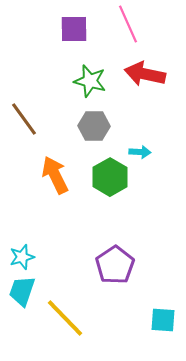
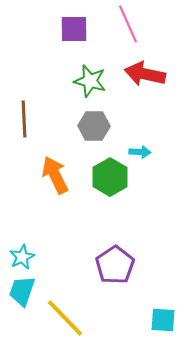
brown line: rotated 33 degrees clockwise
cyan star: rotated 10 degrees counterclockwise
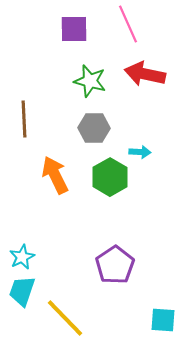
gray hexagon: moved 2 px down
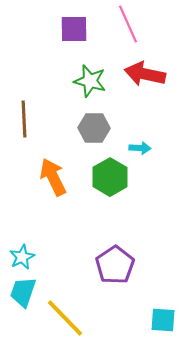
cyan arrow: moved 4 px up
orange arrow: moved 2 px left, 2 px down
cyan trapezoid: moved 1 px right, 1 px down
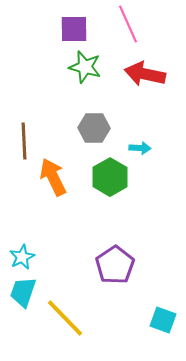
green star: moved 5 px left, 14 px up
brown line: moved 22 px down
cyan square: rotated 16 degrees clockwise
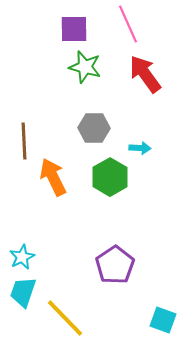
red arrow: rotated 42 degrees clockwise
